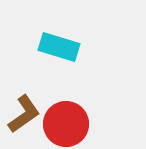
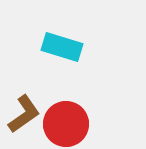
cyan rectangle: moved 3 px right
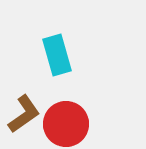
cyan rectangle: moved 5 px left, 8 px down; rotated 57 degrees clockwise
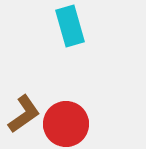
cyan rectangle: moved 13 px right, 29 px up
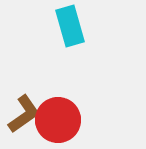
red circle: moved 8 px left, 4 px up
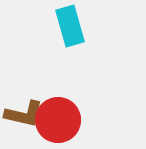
brown L-shape: rotated 48 degrees clockwise
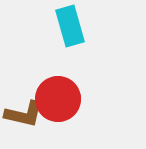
red circle: moved 21 px up
